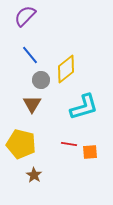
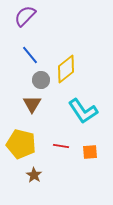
cyan L-shape: moved 1 px left, 4 px down; rotated 72 degrees clockwise
red line: moved 8 px left, 2 px down
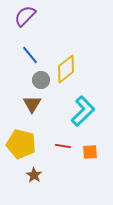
cyan L-shape: rotated 100 degrees counterclockwise
red line: moved 2 px right
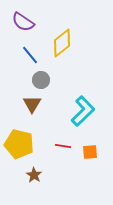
purple semicircle: moved 2 px left, 6 px down; rotated 100 degrees counterclockwise
yellow diamond: moved 4 px left, 26 px up
yellow pentagon: moved 2 px left
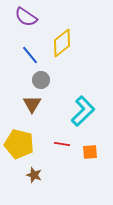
purple semicircle: moved 3 px right, 5 px up
red line: moved 1 px left, 2 px up
brown star: rotated 14 degrees counterclockwise
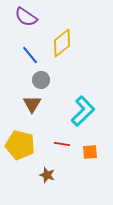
yellow pentagon: moved 1 px right, 1 px down
brown star: moved 13 px right
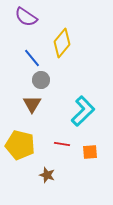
yellow diamond: rotated 12 degrees counterclockwise
blue line: moved 2 px right, 3 px down
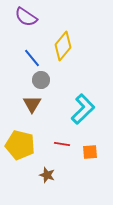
yellow diamond: moved 1 px right, 3 px down
cyan L-shape: moved 2 px up
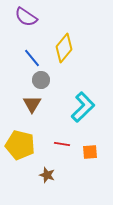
yellow diamond: moved 1 px right, 2 px down
cyan L-shape: moved 2 px up
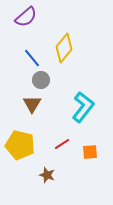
purple semicircle: rotated 75 degrees counterclockwise
cyan L-shape: rotated 8 degrees counterclockwise
red line: rotated 42 degrees counterclockwise
